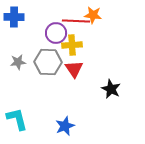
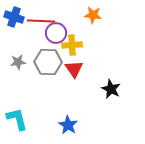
blue cross: rotated 18 degrees clockwise
red line: moved 35 px left
blue star: moved 3 px right, 1 px up; rotated 18 degrees counterclockwise
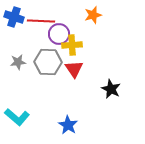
orange star: rotated 24 degrees counterclockwise
purple circle: moved 3 px right, 1 px down
cyan L-shape: moved 2 px up; rotated 145 degrees clockwise
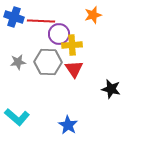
black star: rotated 12 degrees counterclockwise
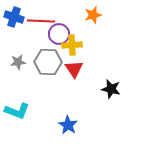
cyan L-shape: moved 6 px up; rotated 20 degrees counterclockwise
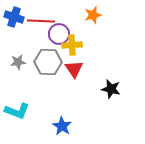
blue star: moved 6 px left, 1 px down
